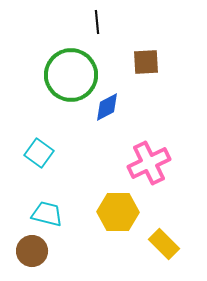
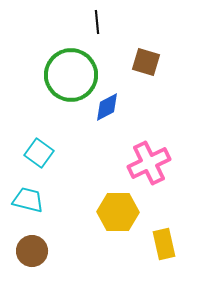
brown square: rotated 20 degrees clockwise
cyan trapezoid: moved 19 px left, 14 px up
yellow rectangle: rotated 32 degrees clockwise
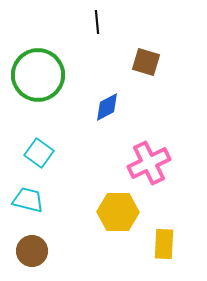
green circle: moved 33 px left
yellow rectangle: rotated 16 degrees clockwise
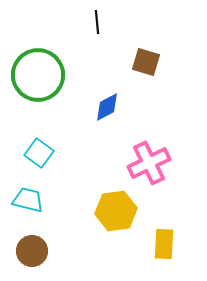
yellow hexagon: moved 2 px left, 1 px up; rotated 9 degrees counterclockwise
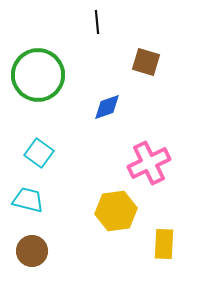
blue diamond: rotated 8 degrees clockwise
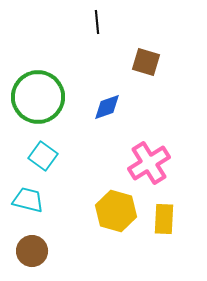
green circle: moved 22 px down
cyan square: moved 4 px right, 3 px down
pink cross: rotated 6 degrees counterclockwise
yellow hexagon: rotated 24 degrees clockwise
yellow rectangle: moved 25 px up
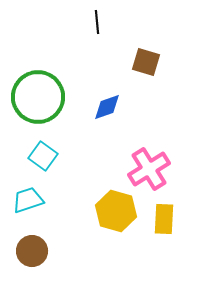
pink cross: moved 6 px down
cyan trapezoid: rotated 32 degrees counterclockwise
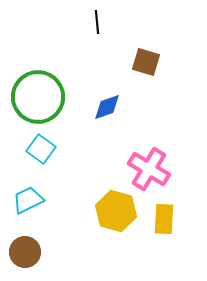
cyan square: moved 2 px left, 7 px up
pink cross: rotated 27 degrees counterclockwise
cyan trapezoid: rotated 8 degrees counterclockwise
brown circle: moved 7 px left, 1 px down
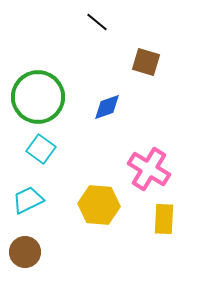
black line: rotated 45 degrees counterclockwise
yellow hexagon: moved 17 px left, 6 px up; rotated 12 degrees counterclockwise
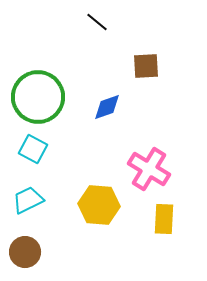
brown square: moved 4 px down; rotated 20 degrees counterclockwise
cyan square: moved 8 px left; rotated 8 degrees counterclockwise
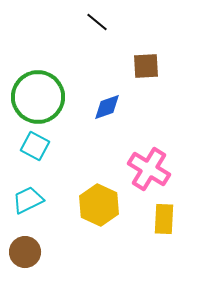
cyan square: moved 2 px right, 3 px up
yellow hexagon: rotated 21 degrees clockwise
